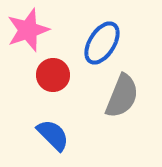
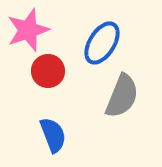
red circle: moved 5 px left, 4 px up
blue semicircle: rotated 24 degrees clockwise
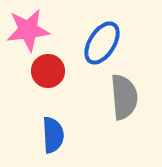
pink star: rotated 12 degrees clockwise
gray semicircle: moved 2 px right, 1 px down; rotated 27 degrees counterclockwise
blue semicircle: rotated 18 degrees clockwise
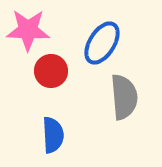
pink star: rotated 9 degrees clockwise
red circle: moved 3 px right
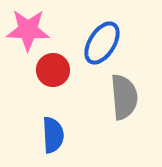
red circle: moved 2 px right, 1 px up
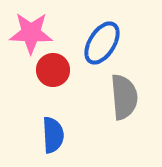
pink star: moved 3 px right, 3 px down
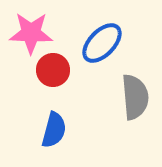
blue ellipse: rotated 12 degrees clockwise
gray semicircle: moved 11 px right
blue semicircle: moved 1 px right, 5 px up; rotated 18 degrees clockwise
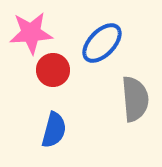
pink star: rotated 6 degrees counterclockwise
gray semicircle: moved 2 px down
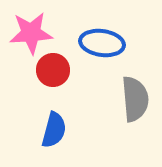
blue ellipse: rotated 54 degrees clockwise
